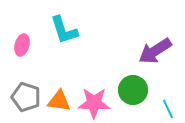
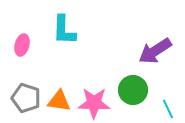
cyan L-shape: rotated 20 degrees clockwise
gray pentagon: moved 1 px down
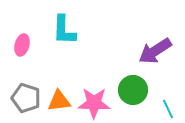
orange triangle: rotated 15 degrees counterclockwise
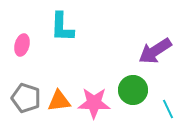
cyan L-shape: moved 2 px left, 3 px up
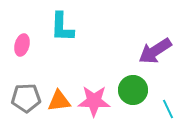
gray pentagon: rotated 20 degrees counterclockwise
pink star: moved 2 px up
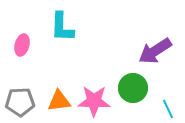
green circle: moved 2 px up
gray pentagon: moved 6 px left, 4 px down
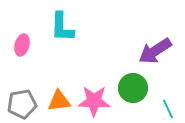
gray pentagon: moved 2 px right, 2 px down; rotated 8 degrees counterclockwise
